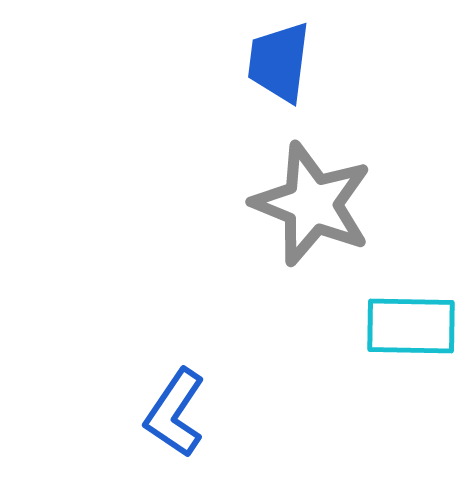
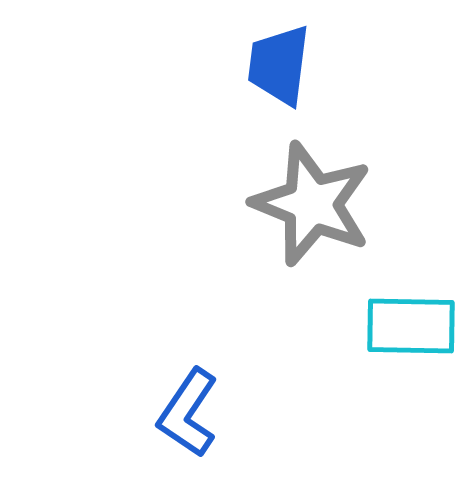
blue trapezoid: moved 3 px down
blue L-shape: moved 13 px right
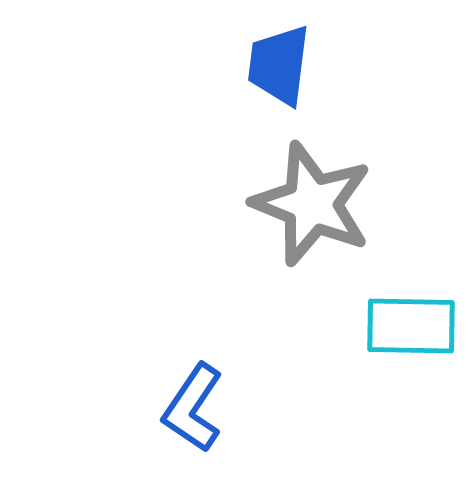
blue L-shape: moved 5 px right, 5 px up
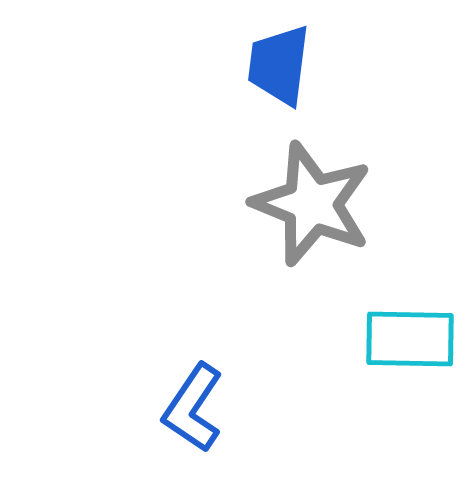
cyan rectangle: moved 1 px left, 13 px down
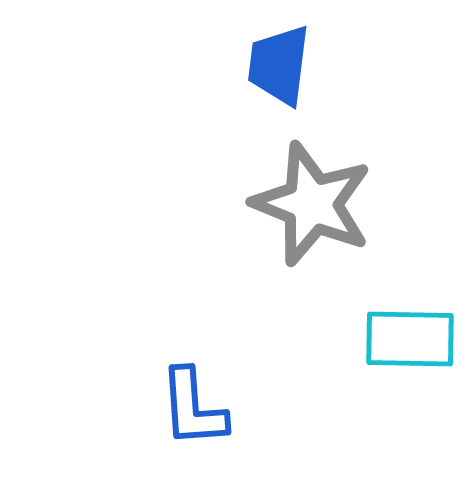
blue L-shape: rotated 38 degrees counterclockwise
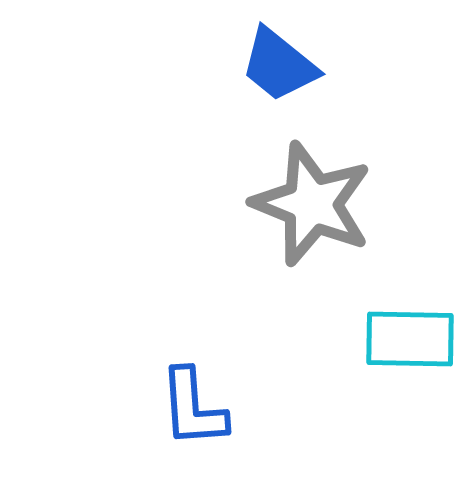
blue trapezoid: rotated 58 degrees counterclockwise
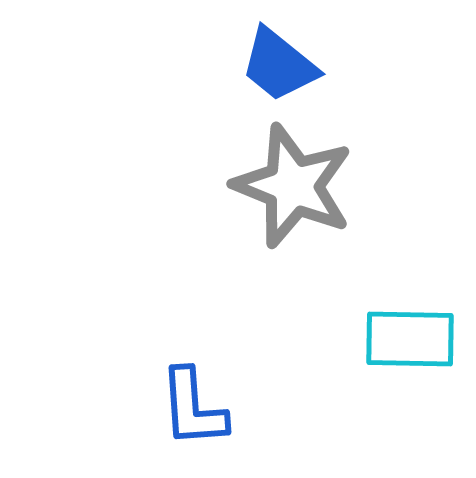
gray star: moved 19 px left, 18 px up
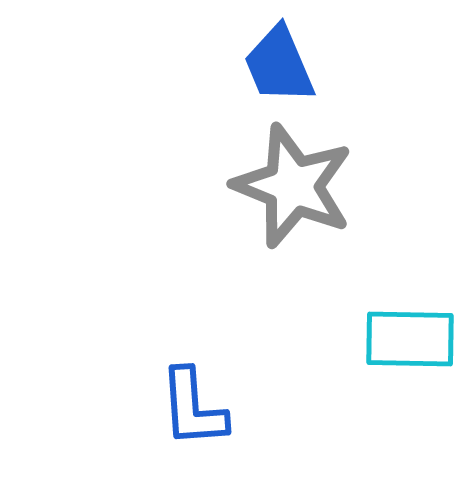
blue trapezoid: rotated 28 degrees clockwise
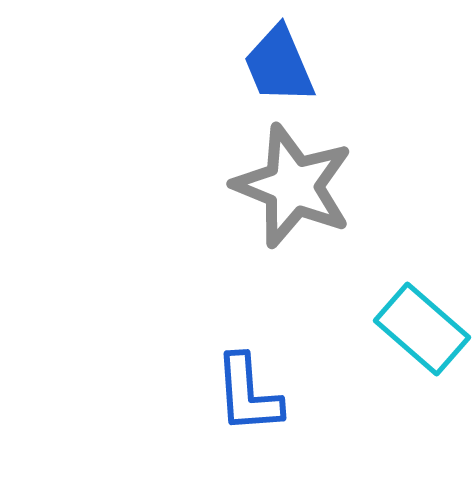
cyan rectangle: moved 12 px right, 10 px up; rotated 40 degrees clockwise
blue L-shape: moved 55 px right, 14 px up
